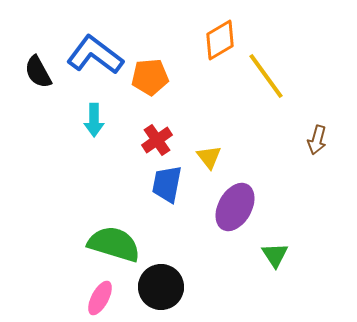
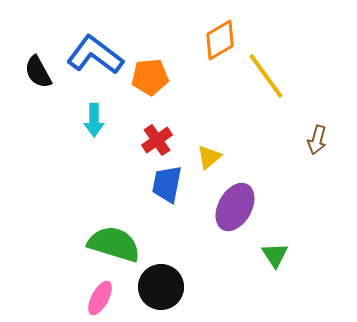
yellow triangle: rotated 28 degrees clockwise
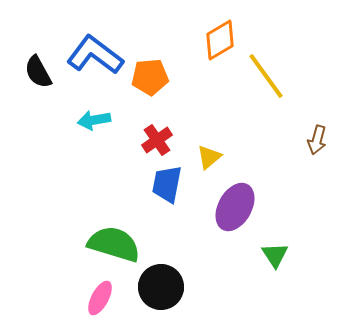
cyan arrow: rotated 80 degrees clockwise
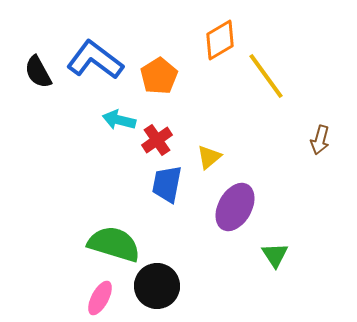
blue L-shape: moved 5 px down
orange pentagon: moved 9 px right, 1 px up; rotated 27 degrees counterclockwise
cyan arrow: moved 25 px right; rotated 24 degrees clockwise
brown arrow: moved 3 px right
black circle: moved 4 px left, 1 px up
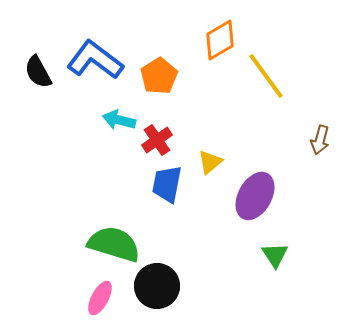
yellow triangle: moved 1 px right, 5 px down
purple ellipse: moved 20 px right, 11 px up
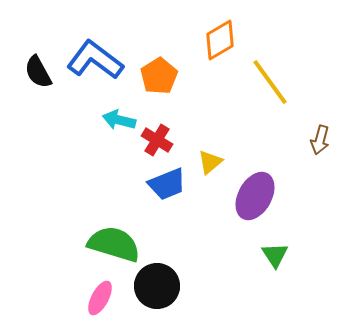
yellow line: moved 4 px right, 6 px down
red cross: rotated 24 degrees counterclockwise
blue trapezoid: rotated 123 degrees counterclockwise
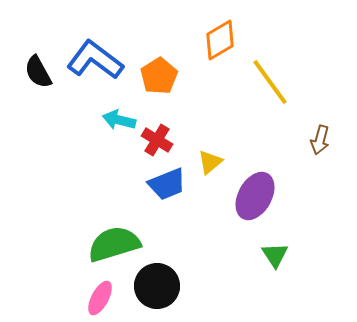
green semicircle: rotated 34 degrees counterclockwise
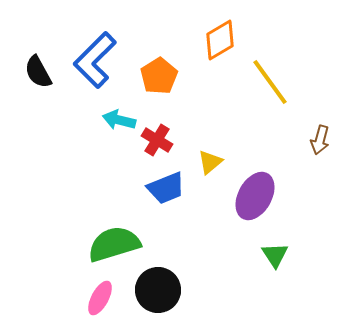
blue L-shape: rotated 82 degrees counterclockwise
blue trapezoid: moved 1 px left, 4 px down
black circle: moved 1 px right, 4 px down
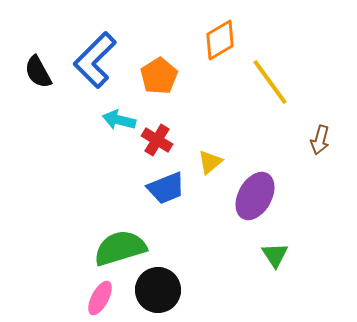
green semicircle: moved 6 px right, 4 px down
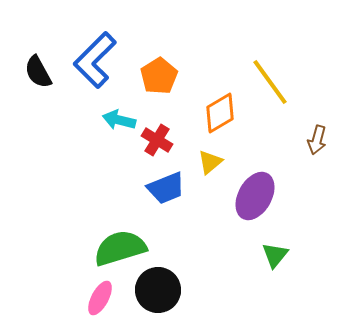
orange diamond: moved 73 px down
brown arrow: moved 3 px left
green triangle: rotated 12 degrees clockwise
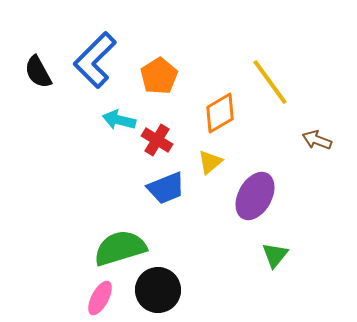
brown arrow: rotated 96 degrees clockwise
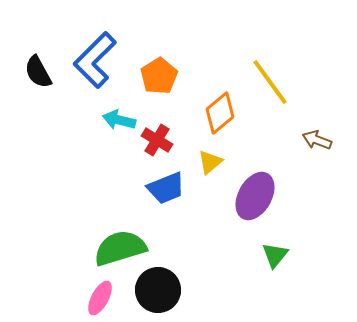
orange diamond: rotated 9 degrees counterclockwise
